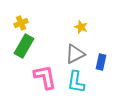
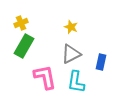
yellow star: moved 10 px left
gray triangle: moved 4 px left
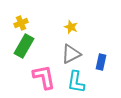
pink L-shape: moved 1 px left
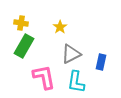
yellow cross: rotated 32 degrees clockwise
yellow star: moved 11 px left; rotated 16 degrees clockwise
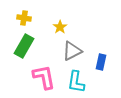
yellow cross: moved 3 px right, 5 px up
gray triangle: moved 1 px right, 3 px up
